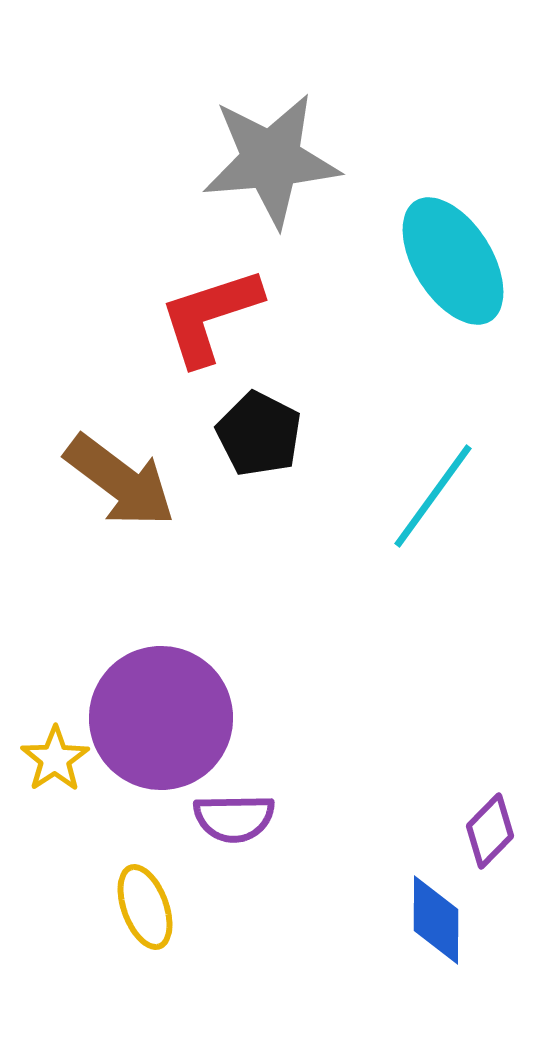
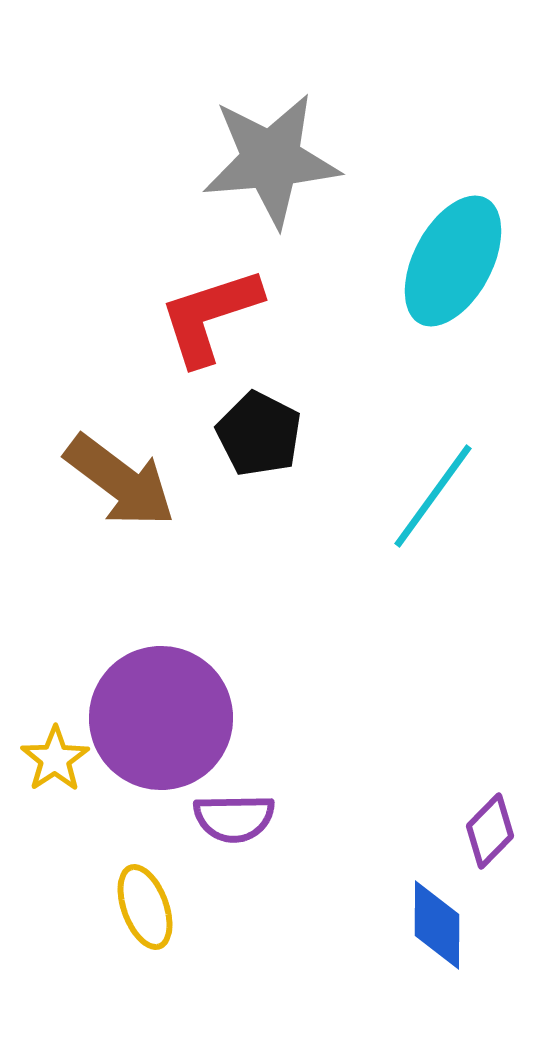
cyan ellipse: rotated 60 degrees clockwise
blue diamond: moved 1 px right, 5 px down
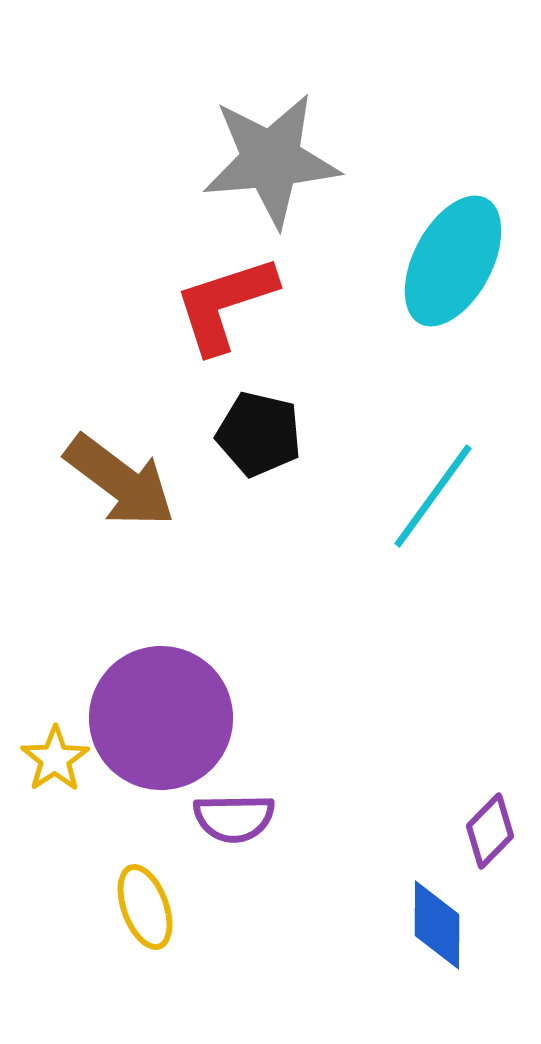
red L-shape: moved 15 px right, 12 px up
black pentagon: rotated 14 degrees counterclockwise
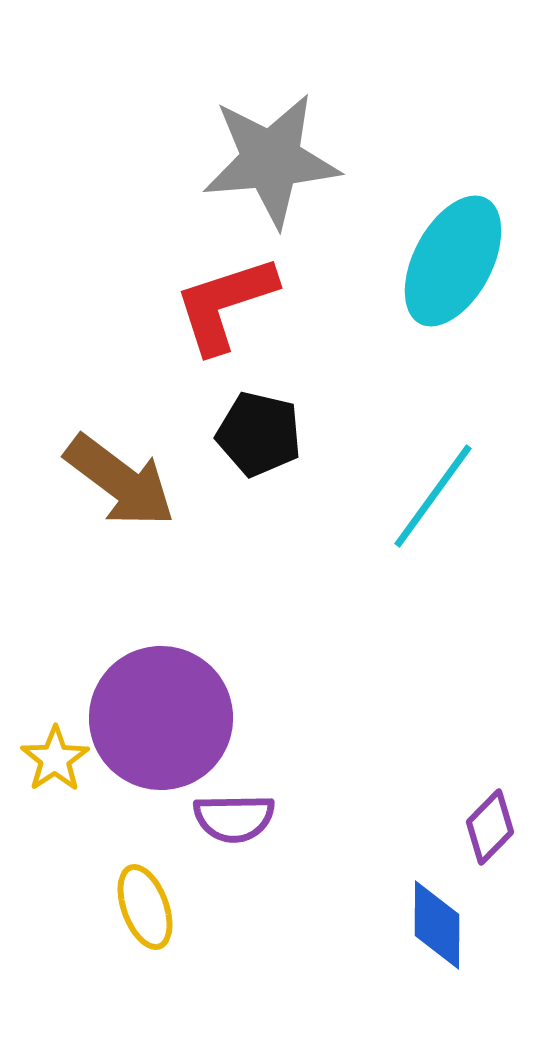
purple diamond: moved 4 px up
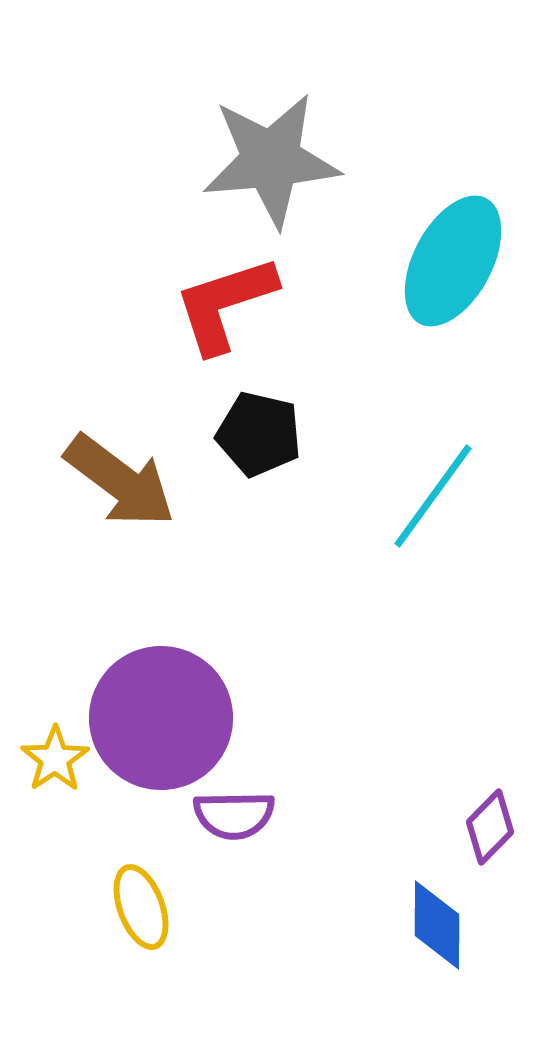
purple semicircle: moved 3 px up
yellow ellipse: moved 4 px left
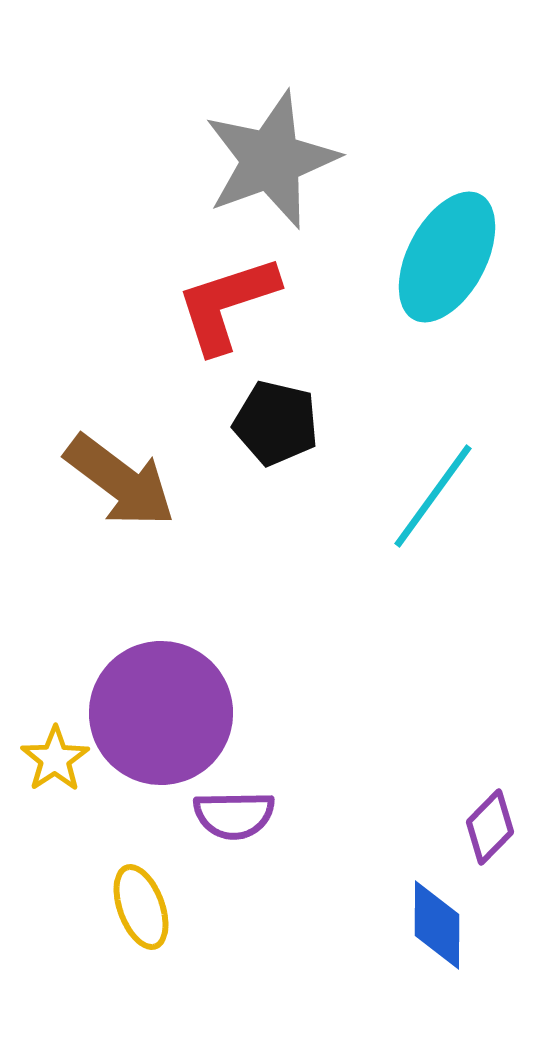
gray star: rotated 15 degrees counterclockwise
cyan ellipse: moved 6 px left, 4 px up
red L-shape: moved 2 px right
black pentagon: moved 17 px right, 11 px up
purple circle: moved 5 px up
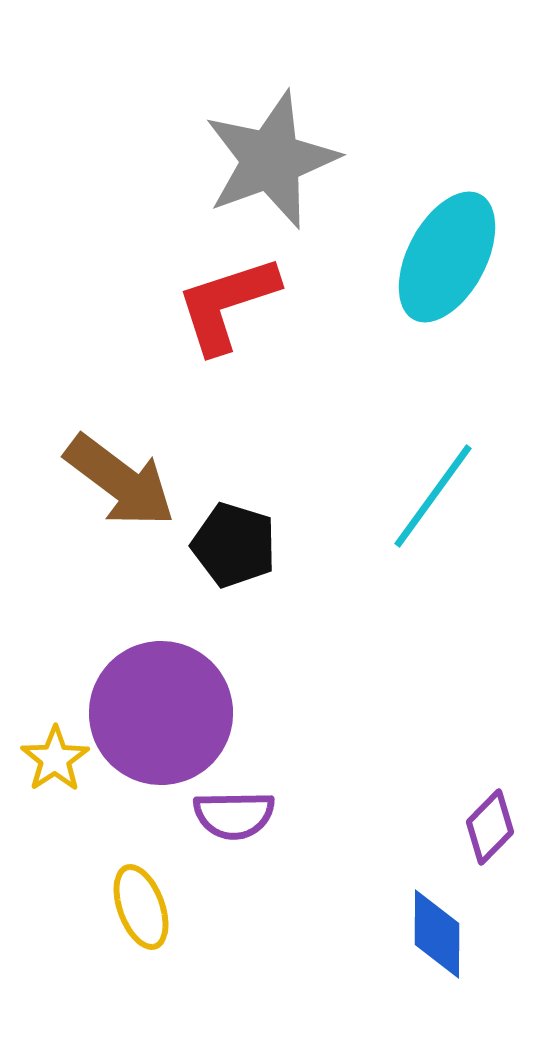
black pentagon: moved 42 px left, 122 px down; rotated 4 degrees clockwise
blue diamond: moved 9 px down
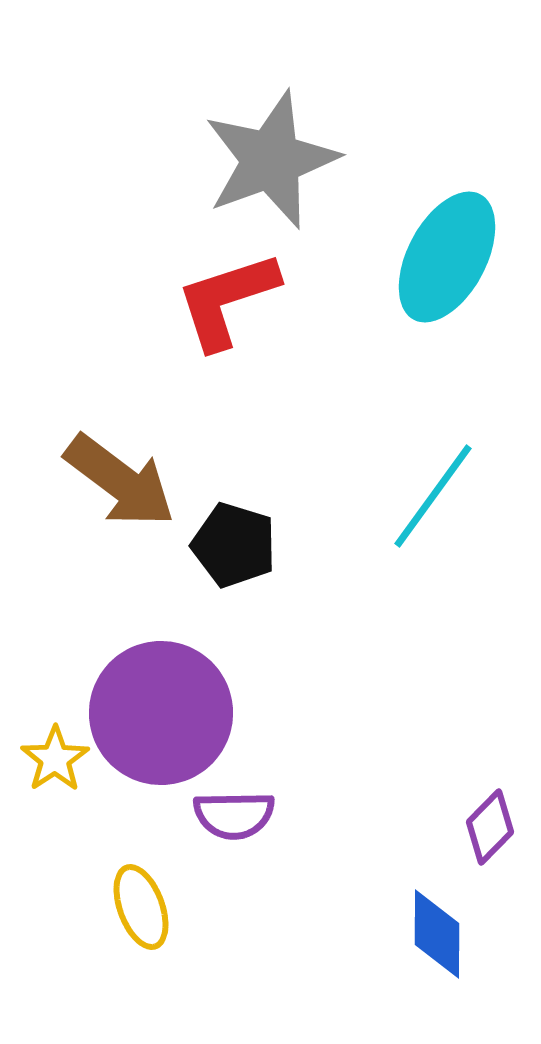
red L-shape: moved 4 px up
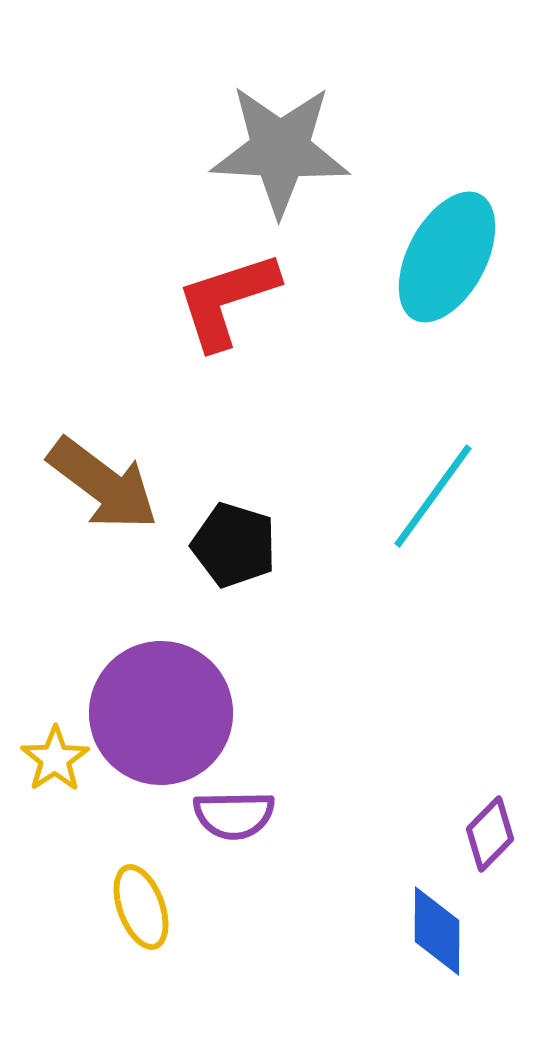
gray star: moved 9 px right, 10 px up; rotated 23 degrees clockwise
brown arrow: moved 17 px left, 3 px down
purple diamond: moved 7 px down
blue diamond: moved 3 px up
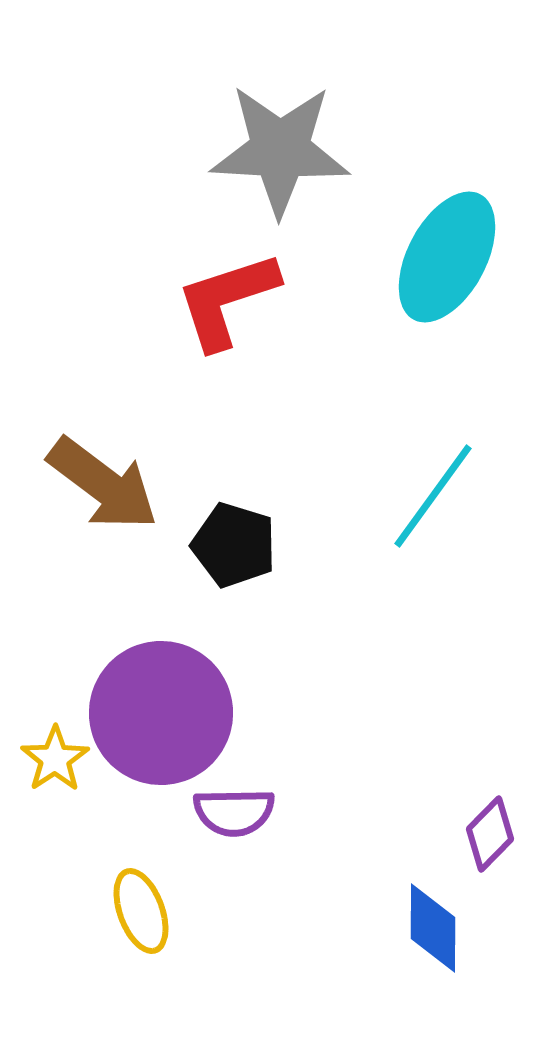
purple semicircle: moved 3 px up
yellow ellipse: moved 4 px down
blue diamond: moved 4 px left, 3 px up
